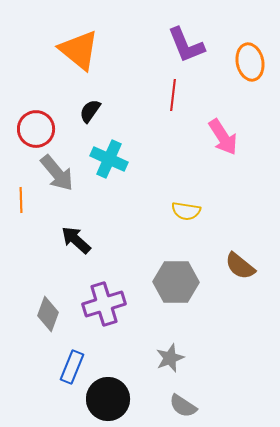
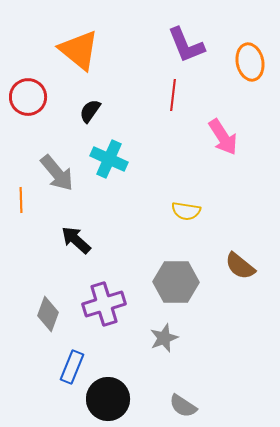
red circle: moved 8 px left, 32 px up
gray star: moved 6 px left, 20 px up
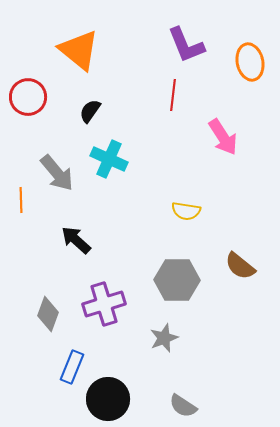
gray hexagon: moved 1 px right, 2 px up
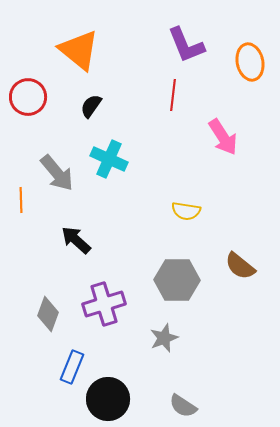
black semicircle: moved 1 px right, 5 px up
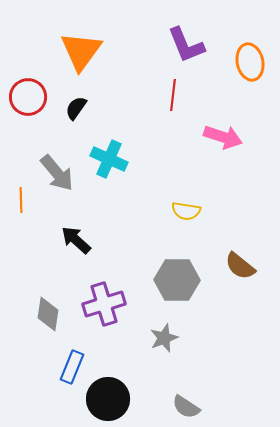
orange triangle: moved 2 px right, 1 px down; rotated 27 degrees clockwise
black semicircle: moved 15 px left, 2 px down
pink arrow: rotated 39 degrees counterclockwise
gray diamond: rotated 12 degrees counterclockwise
gray semicircle: moved 3 px right, 1 px down
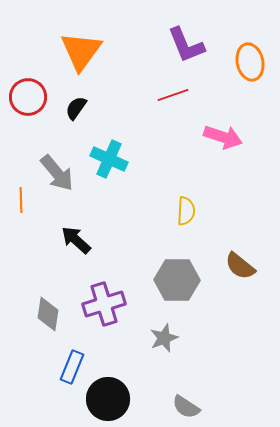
red line: rotated 64 degrees clockwise
yellow semicircle: rotated 96 degrees counterclockwise
